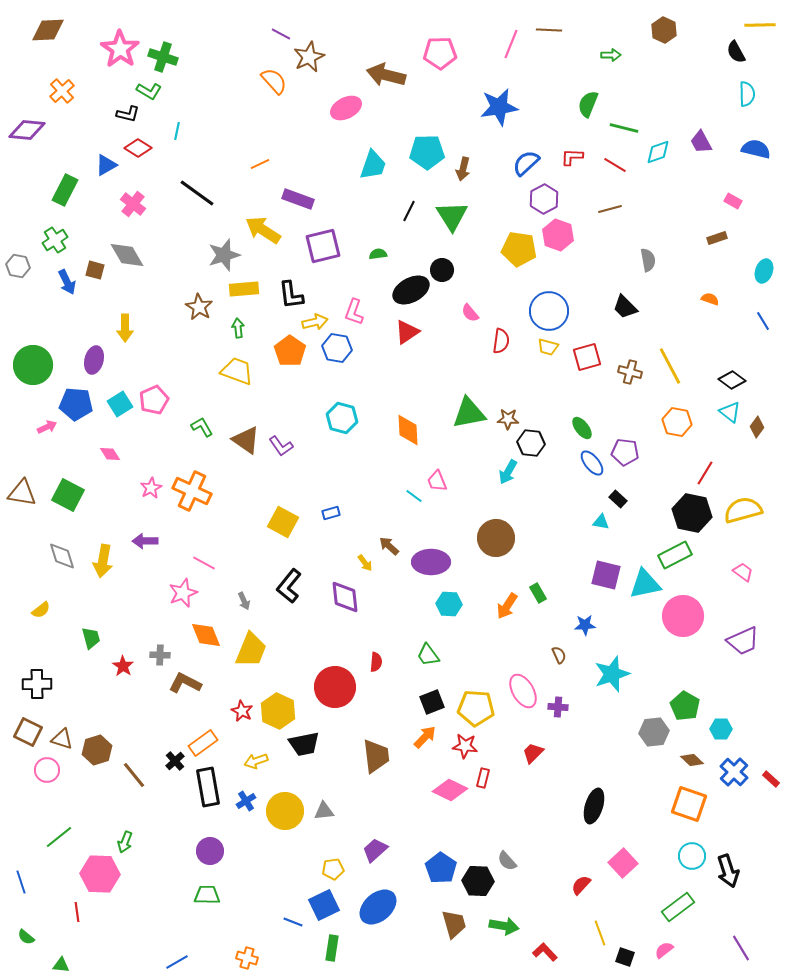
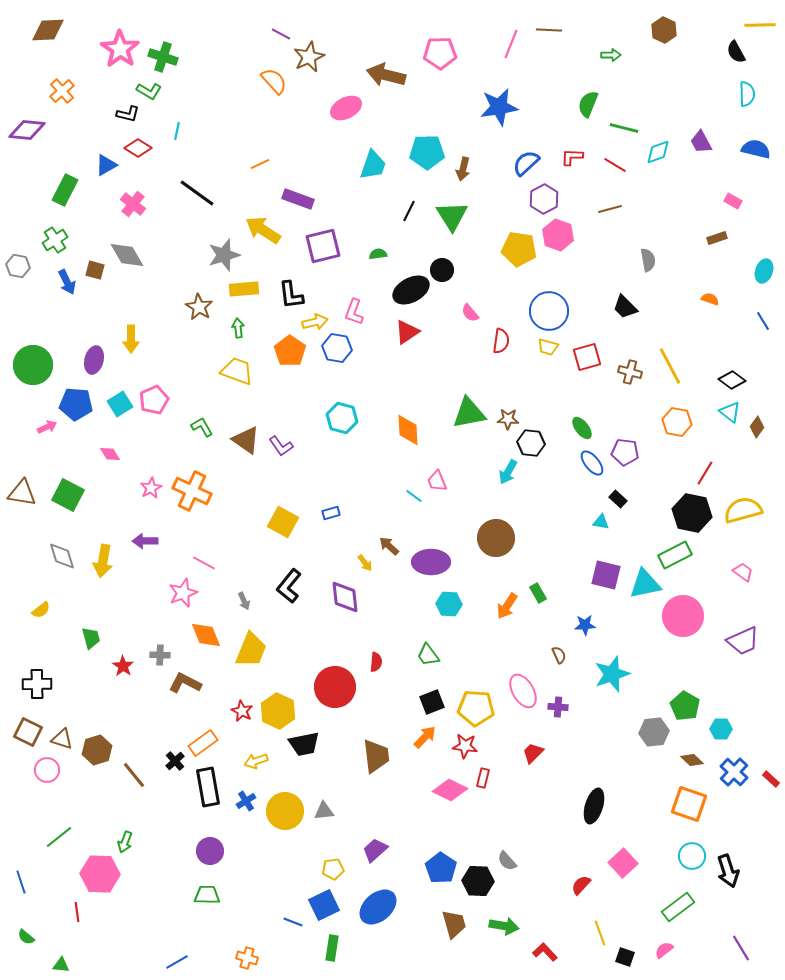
yellow arrow at (125, 328): moved 6 px right, 11 px down
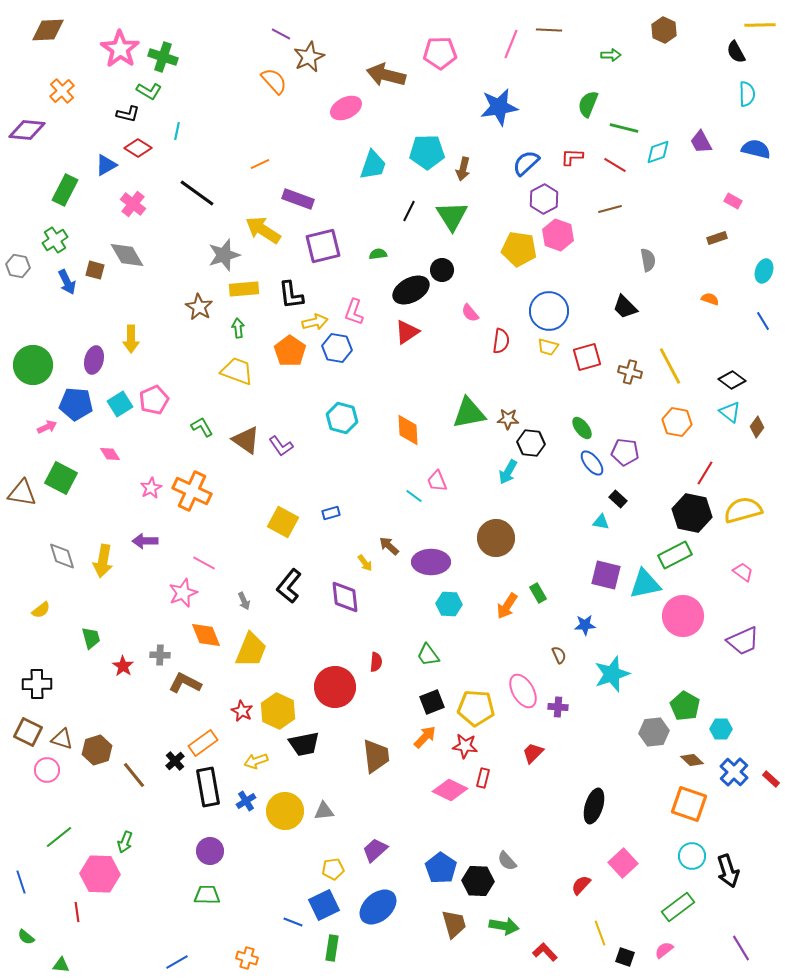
green square at (68, 495): moved 7 px left, 17 px up
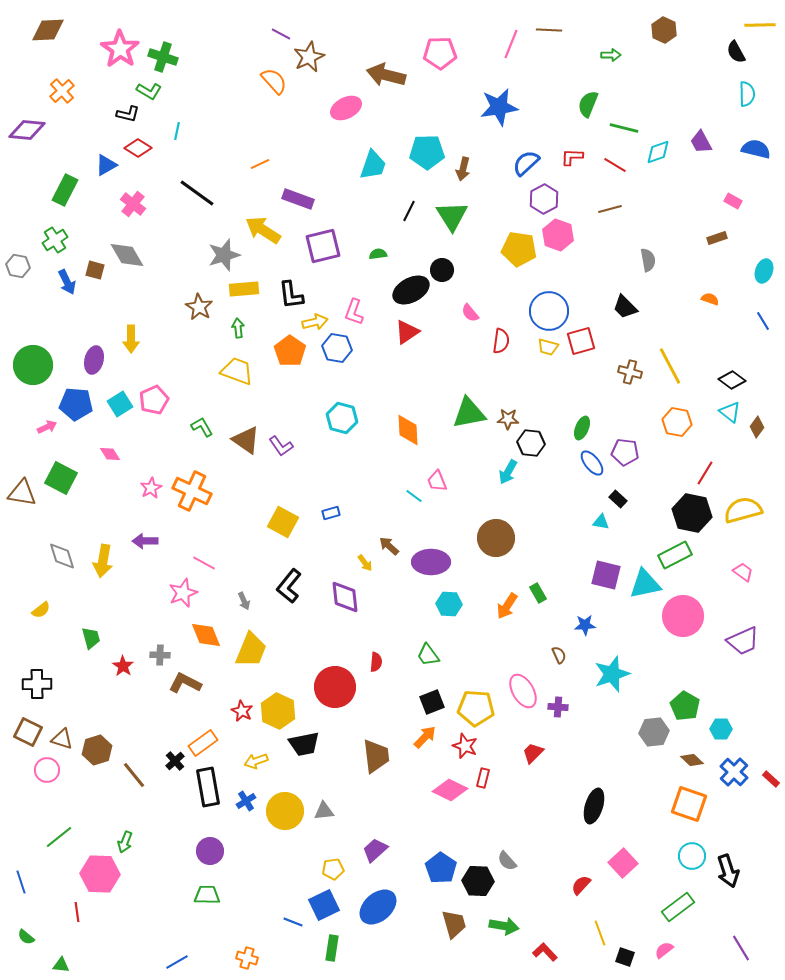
red square at (587, 357): moved 6 px left, 16 px up
green ellipse at (582, 428): rotated 60 degrees clockwise
red star at (465, 746): rotated 15 degrees clockwise
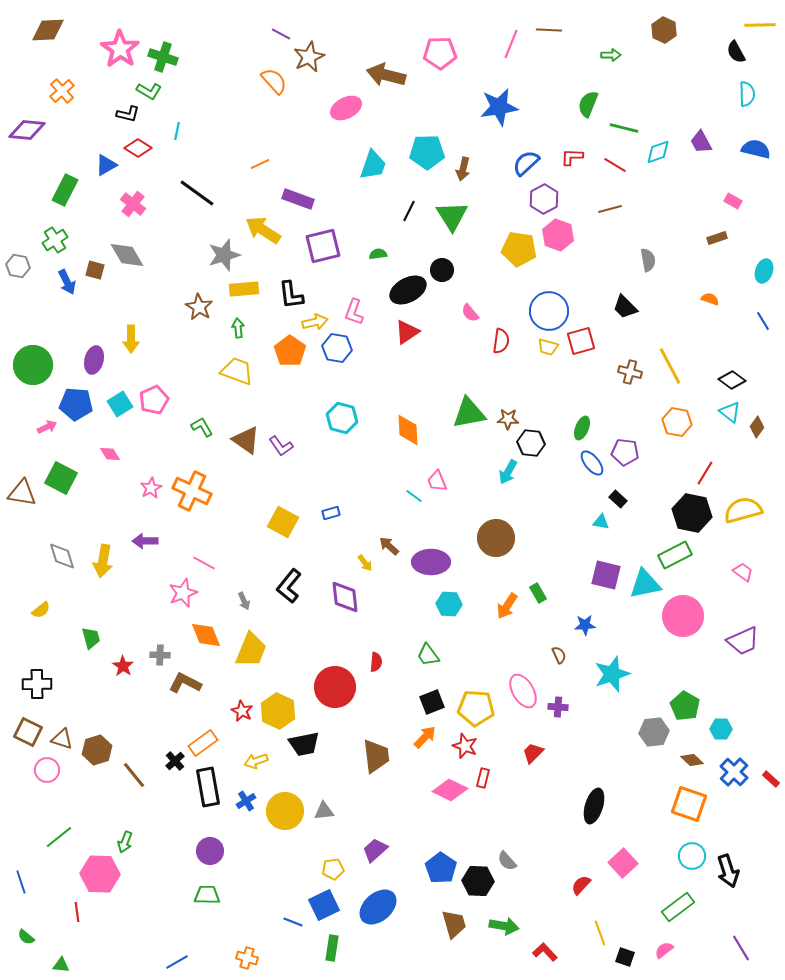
black ellipse at (411, 290): moved 3 px left
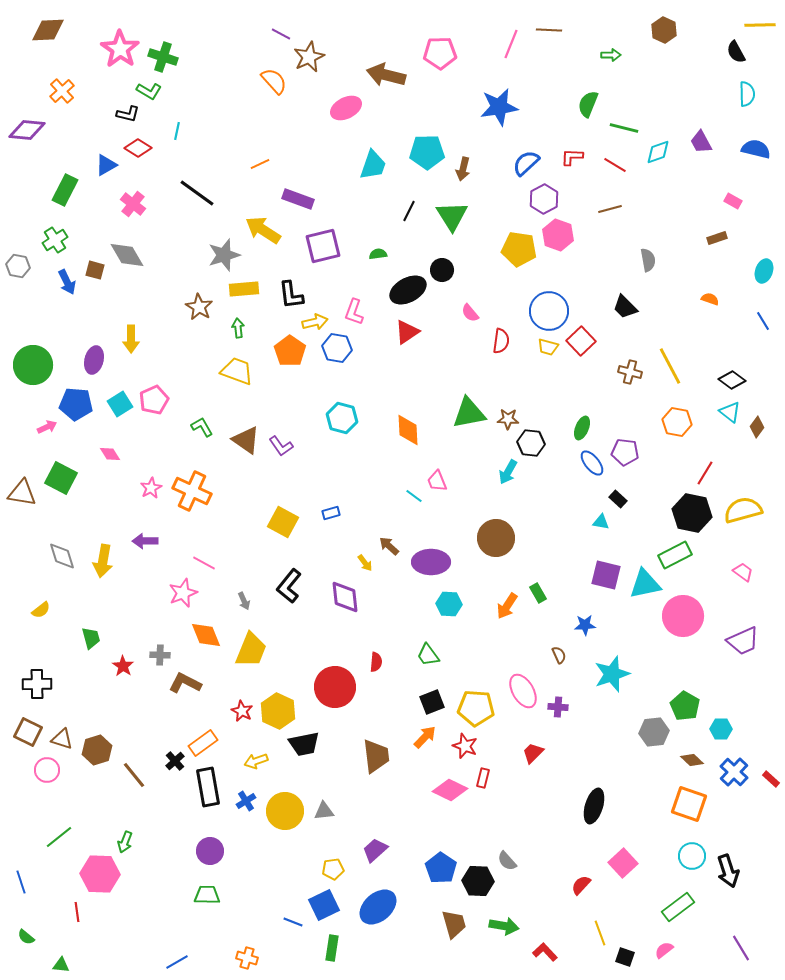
red square at (581, 341): rotated 28 degrees counterclockwise
